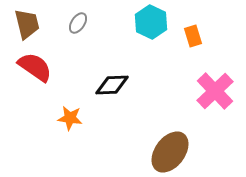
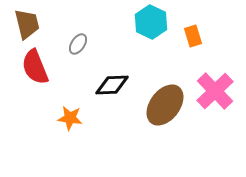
gray ellipse: moved 21 px down
red semicircle: rotated 147 degrees counterclockwise
brown ellipse: moved 5 px left, 47 px up
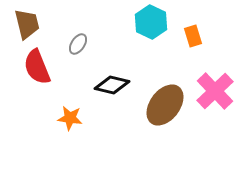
red semicircle: moved 2 px right
black diamond: rotated 16 degrees clockwise
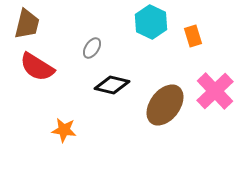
brown trapezoid: rotated 28 degrees clockwise
gray ellipse: moved 14 px right, 4 px down
red semicircle: rotated 36 degrees counterclockwise
orange star: moved 6 px left, 12 px down
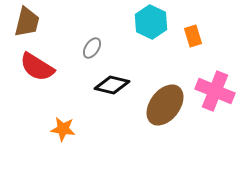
brown trapezoid: moved 2 px up
pink cross: rotated 24 degrees counterclockwise
orange star: moved 1 px left, 1 px up
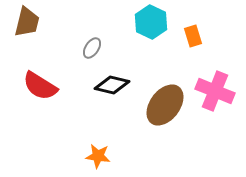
red semicircle: moved 3 px right, 19 px down
orange star: moved 35 px right, 27 px down
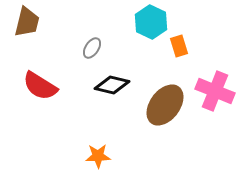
orange rectangle: moved 14 px left, 10 px down
orange star: rotated 10 degrees counterclockwise
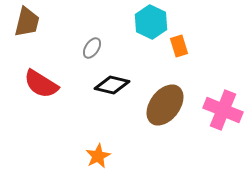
red semicircle: moved 1 px right, 2 px up
pink cross: moved 8 px right, 19 px down
orange star: rotated 25 degrees counterclockwise
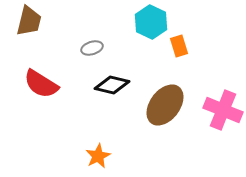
brown trapezoid: moved 2 px right, 1 px up
gray ellipse: rotated 40 degrees clockwise
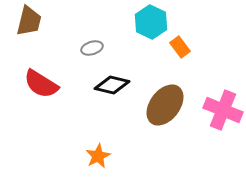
orange rectangle: moved 1 px right, 1 px down; rotated 20 degrees counterclockwise
